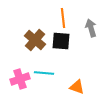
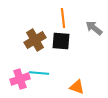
gray arrow: moved 3 px right; rotated 36 degrees counterclockwise
brown cross: rotated 20 degrees clockwise
cyan line: moved 5 px left
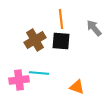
orange line: moved 2 px left, 1 px down
gray arrow: rotated 12 degrees clockwise
pink cross: moved 1 px left, 1 px down; rotated 12 degrees clockwise
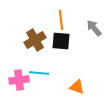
orange line: moved 1 px down
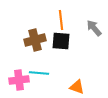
brown cross: rotated 15 degrees clockwise
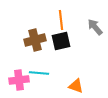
gray arrow: moved 1 px right, 1 px up
black square: rotated 18 degrees counterclockwise
orange triangle: moved 1 px left, 1 px up
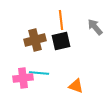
pink cross: moved 4 px right, 2 px up
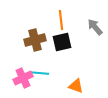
black square: moved 1 px right, 1 px down
pink cross: rotated 18 degrees counterclockwise
